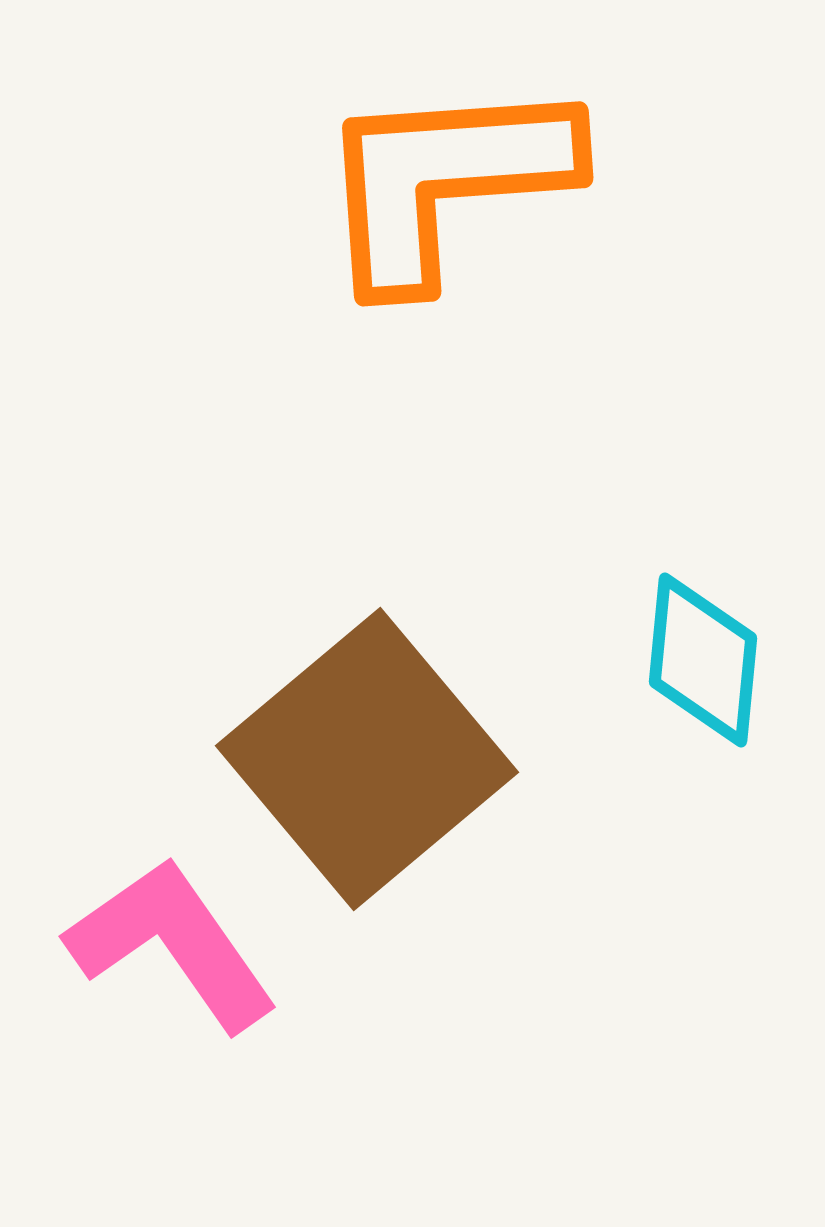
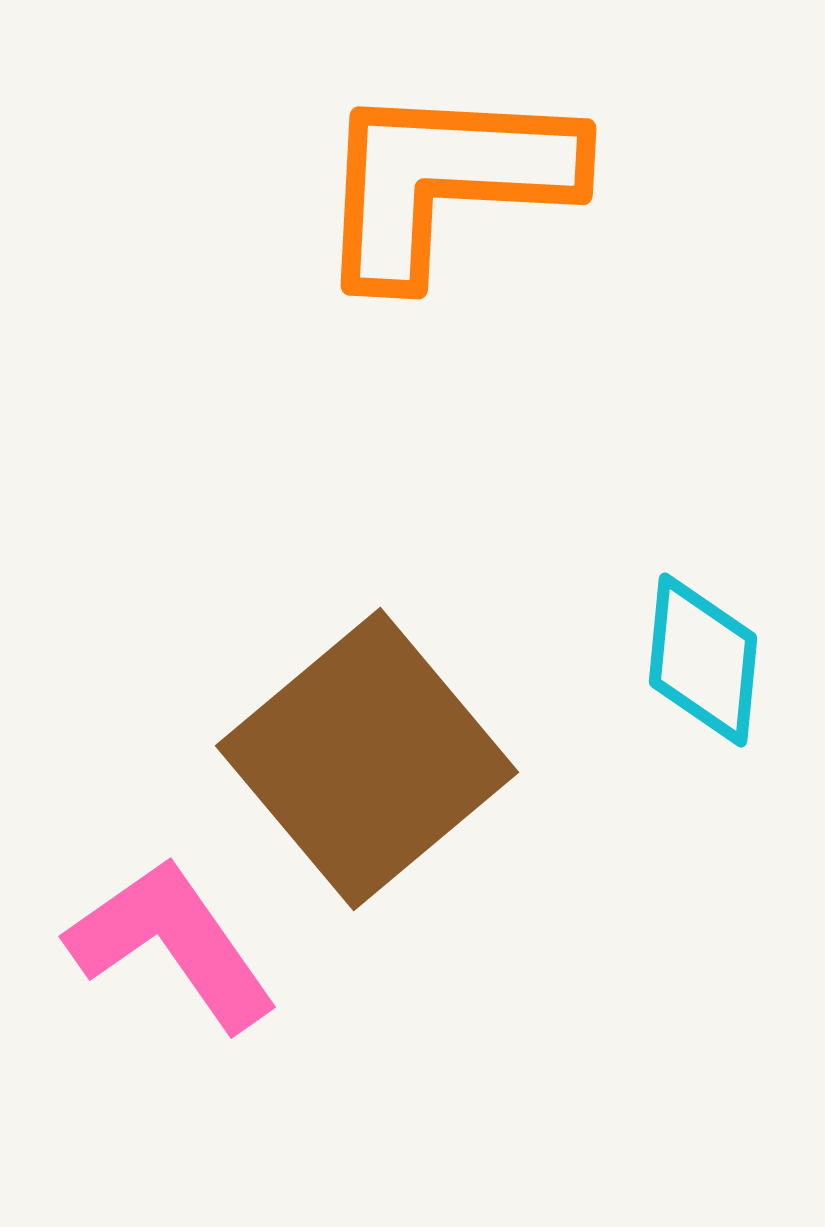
orange L-shape: rotated 7 degrees clockwise
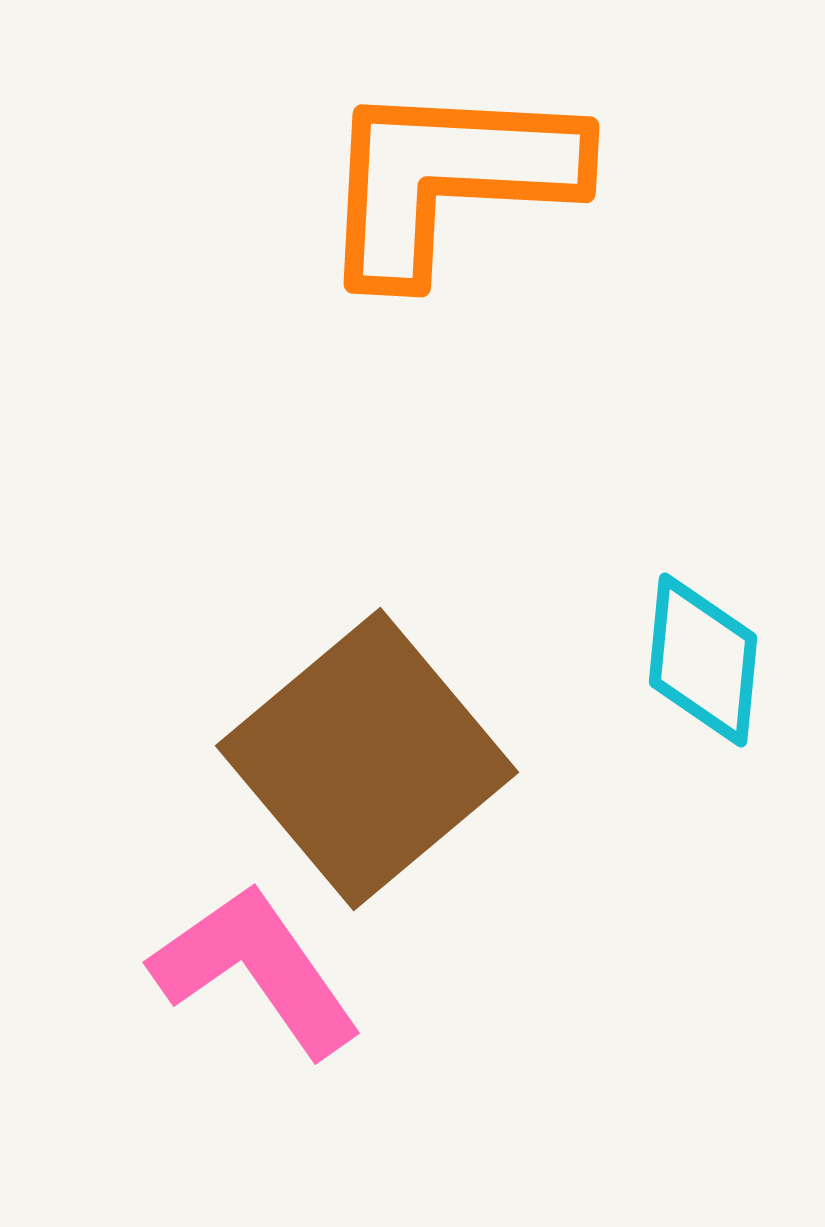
orange L-shape: moved 3 px right, 2 px up
pink L-shape: moved 84 px right, 26 px down
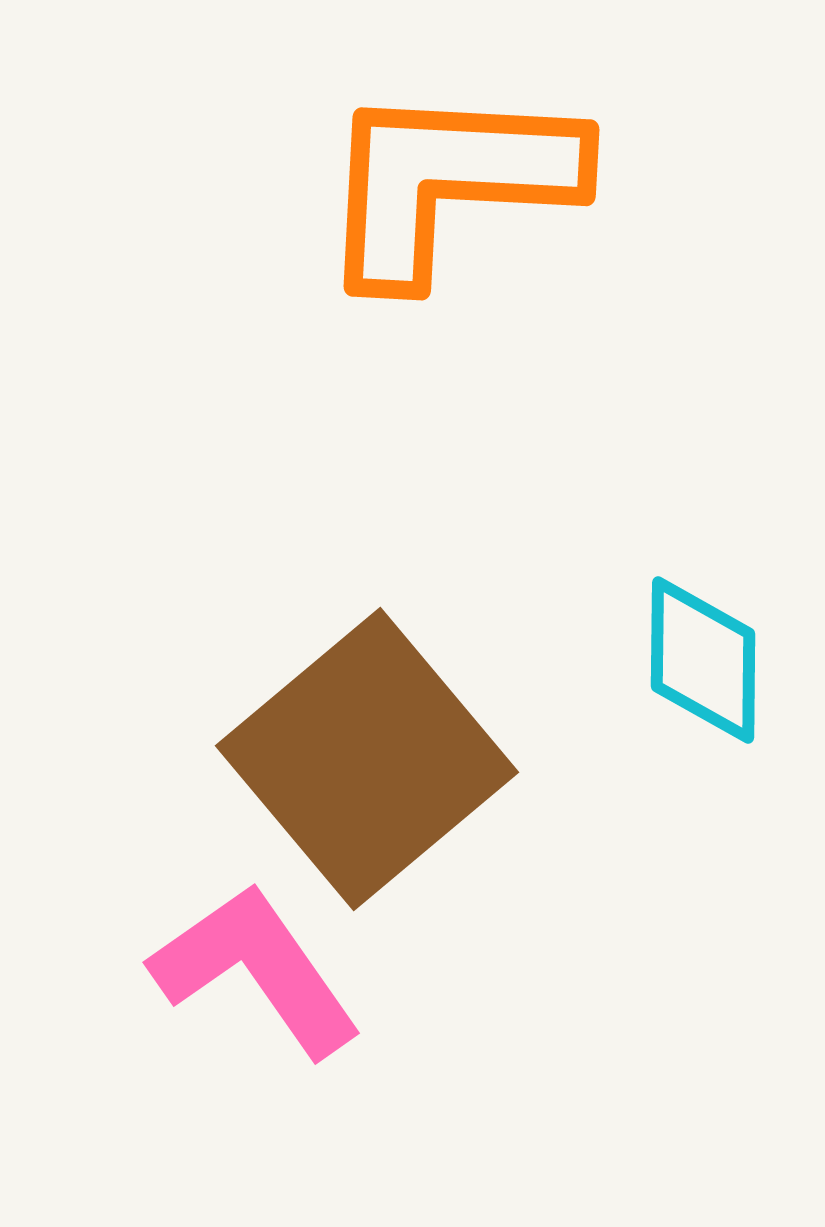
orange L-shape: moved 3 px down
cyan diamond: rotated 5 degrees counterclockwise
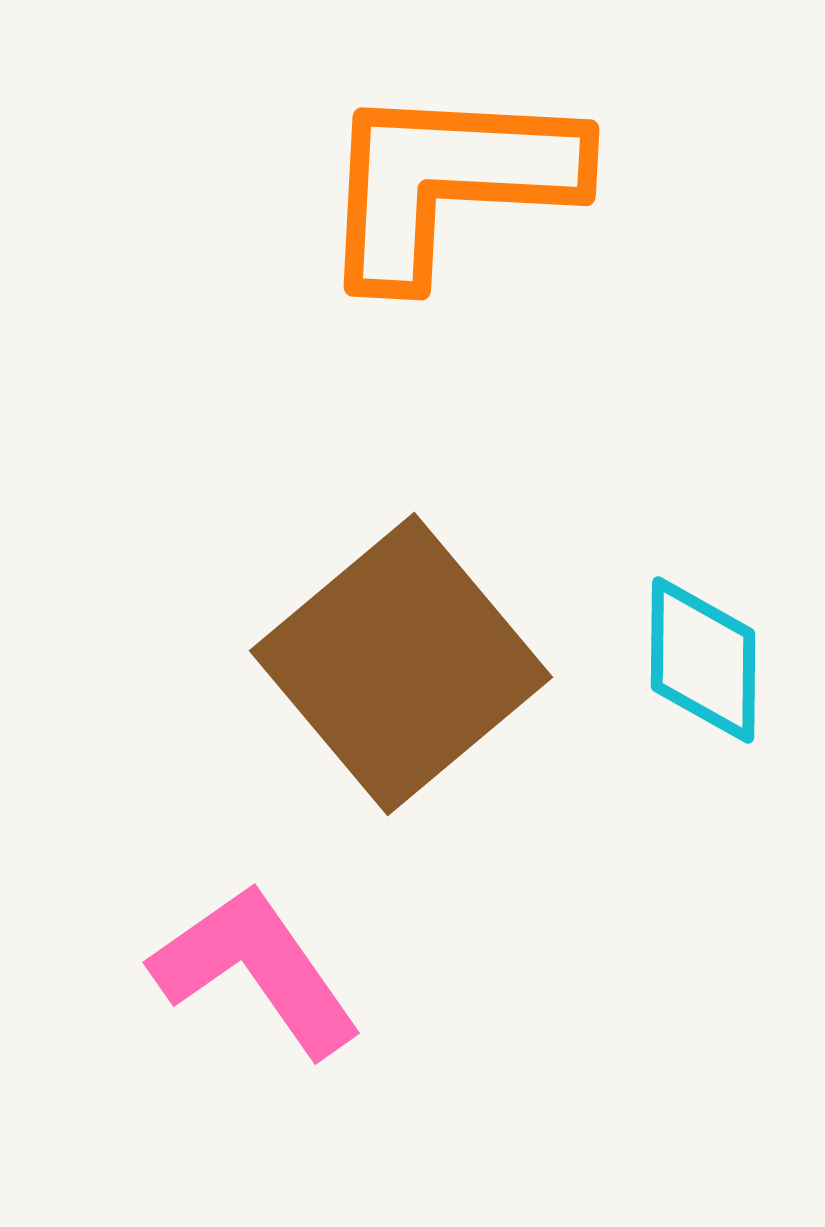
brown square: moved 34 px right, 95 px up
